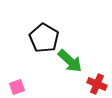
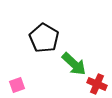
green arrow: moved 4 px right, 3 px down
pink square: moved 2 px up
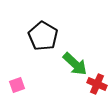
black pentagon: moved 1 px left, 2 px up
green arrow: moved 1 px right
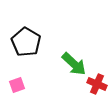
black pentagon: moved 17 px left, 6 px down
green arrow: moved 1 px left
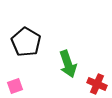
green arrow: moved 6 px left; rotated 28 degrees clockwise
pink square: moved 2 px left, 1 px down
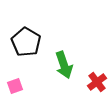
green arrow: moved 4 px left, 1 px down
red cross: moved 2 px up; rotated 30 degrees clockwise
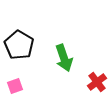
black pentagon: moved 7 px left, 3 px down
green arrow: moved 7 px up
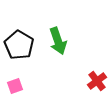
green arrow: moved 6 px left, 17 px up
red cross: moved 1 px up
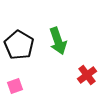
red cross: moved 10 px left, 6 px up
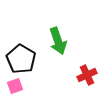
black pentagon: moved 2 px right, 14 px down
red cross: rotated 12 degrees clockwise
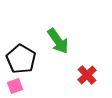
green arrow: rotated 16 degrees counterclockwise
red cross: rotated 18 degrees counterclockwise
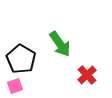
green arrow: moved 2 px right, 3 px down
